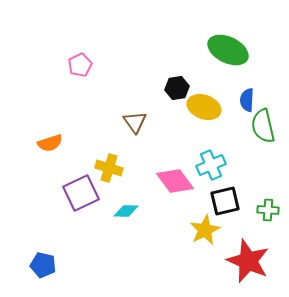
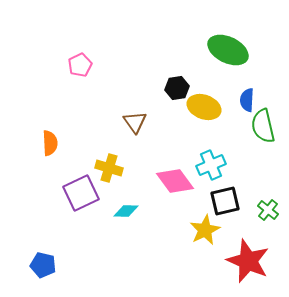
orange semicircle: rotated 75 degrees counterclockwise
green cross: rotated 35 degrees clockwise
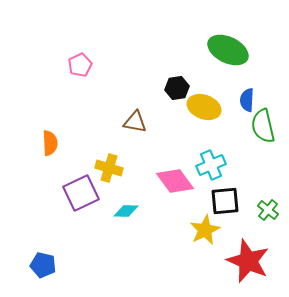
brown triangle: rotated 45 degrees counterclockwise
black square: rotated 8 degrees clockwise
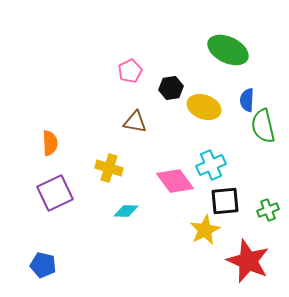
pink pentagon: moved 50 px right, 6 px down
black hexagon: moved 6 px left
purple square: moved 26 px left
green cross: rotated 30 degrees clockwise
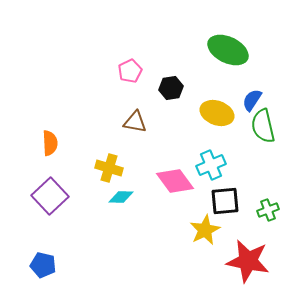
blue semicircle: moved 5 px right; rotated 30 degrees clockwise
yellow ellipse: moved 13 px right, 6 px down
purple square: moved 5 px left, 3 px down; rotated 18 degrees counterclockwise
cyan diamond: moved 5 px left, 14 px up
red star: rotated 12 degrees counterclockwise
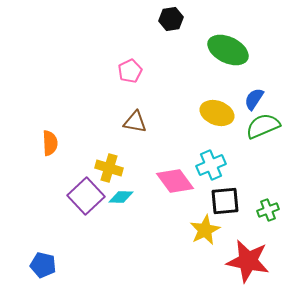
black hexagon: moved 69 px up
blue semicircle: moved 2 px right, 1 px up
green semicircle: rotated 80 degrees clockwise
purple square: moved 36 px right
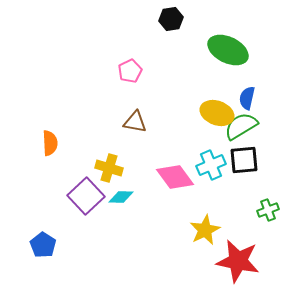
blue semicircle: moved 7 px left, 1 px up; rotated 20 degrees counterclockwise
green semicircle: moved 22 px left; rotated 8 degrees counterclockwise
pink diamond: moved 4 px up
black square: moved 19 px right, 41 px up
red star: moved 10 px left
blue pentagon: moved 20 px up; rotated 20 degrees clockwise
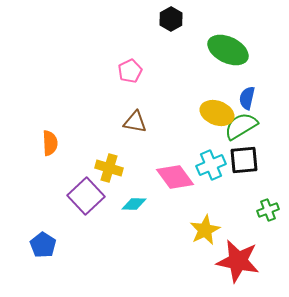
black hexagon: rotated 20 degrees counterclockwise
cyan diamond: moved 13 px right, 7 px down
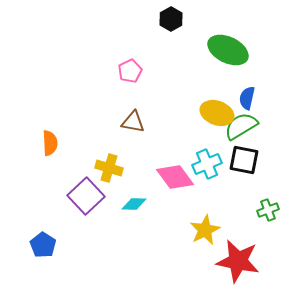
brown triangle: moved 2 px left
black square: rotated 16 degrees clockwise
cyan cross: moved 4 px left, 1 px up
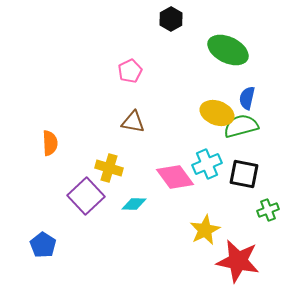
green semicircle: rotated 16 degrees clockwise
black square: moved 14 px down
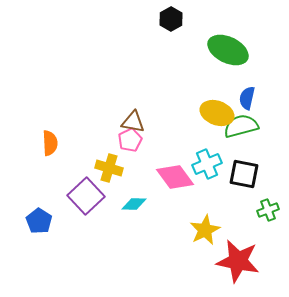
pink pentagon: moved 69 px down
blue pentagon: moved 4 px left, 24 px up
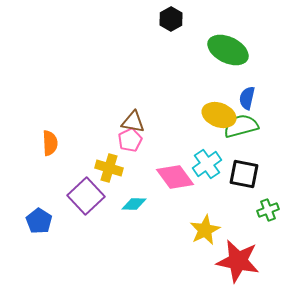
yellow ellipse: moved 2 px right, 2 px down
cyan cross: rotated 12 degrees counterclockwise
